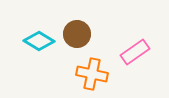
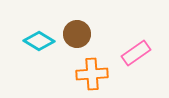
pink rectangle: moved 1 px right, 1 px down
orange cross: rotated 16 degrees counterclockwise
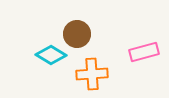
cyan diamond: moved 12 px right, 14 px down
pink rectangle: moved 8 px right, 1 px up; rotated 20 degrees clockwise
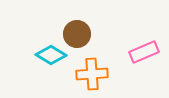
pink rectangle: rotated 8 degrees counterclockwise
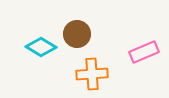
cyan diamond: moved 10 px left, 8 px up
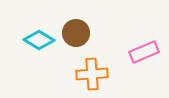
brown circle: moved 1 px left, 1 px up
cyan diamond: moved 2 px left, 7 px up
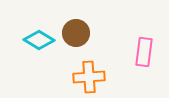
pink rectangle: rotated 60 degrees counterclockwise
orange cross: moved 3 px left, 3 px down
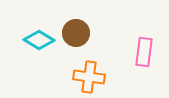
orange cross: rotated 12 degrees clockwise
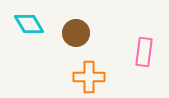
cyan diamond: moved 10 px left, 16 px up; rotated 28 degrees clockwise
orange cross: rotated 8 degrees counterclockwise
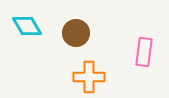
cyan diamond: moved 2 px left, 2 px down
